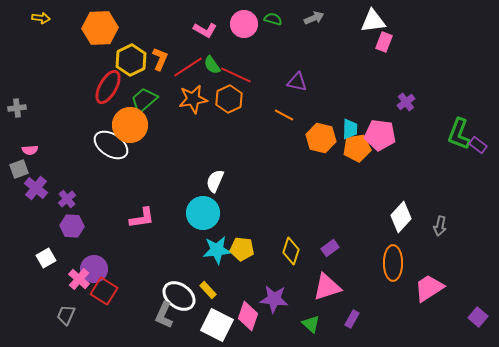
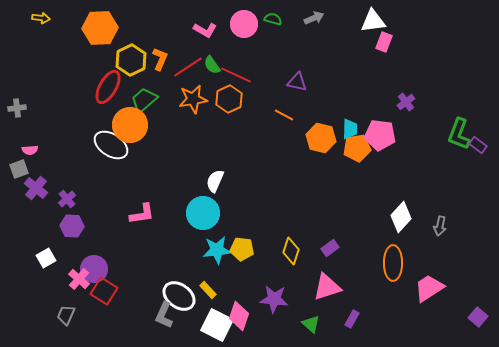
pink L-shape at (142, 218): moved 4 px up
pink diamond at (248, 316): moved 9 px left
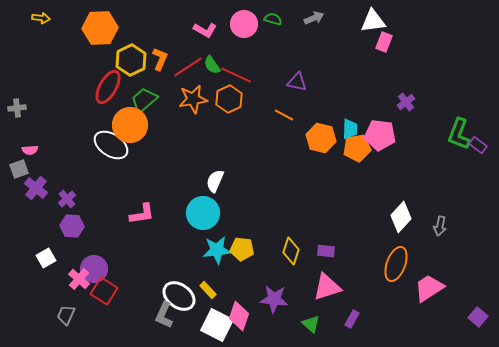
purple rectangle at (330, 248): moved 4 px left, 3 px down; rotated 42 degrees clockwise
orange ellipse at (393, 263): moved 3 px right, 1 px down; rotated 20 degrees clockwise
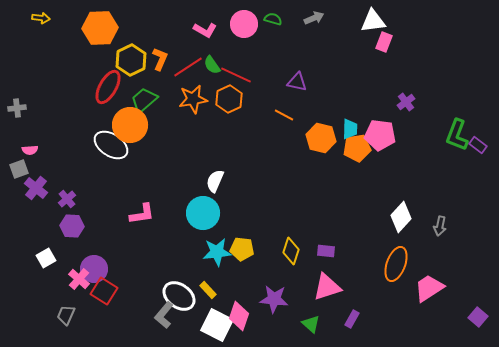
green L-shape at (459, 134): moved 2 px left, 1 px down
cyan star at (217, 250): moved 2 px down
gray L-shape at (164, 315): rotated 16 degrees clockwise
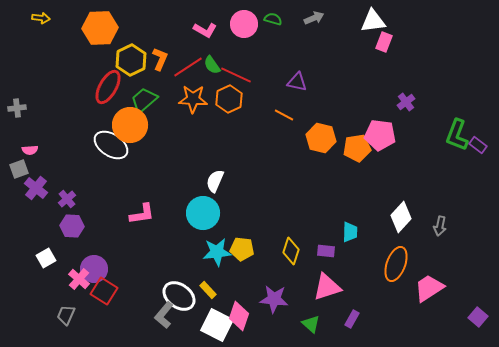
orange star at (193, 99): rotated 12 degrees clockwise
cyan trapezoid at (350, 129): moved 103 px down
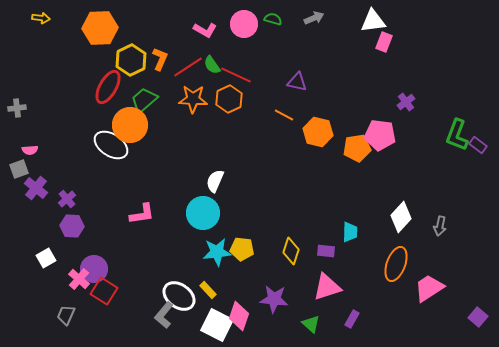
orange hexagon at (321, 138): moved 3 px left, 6 px up
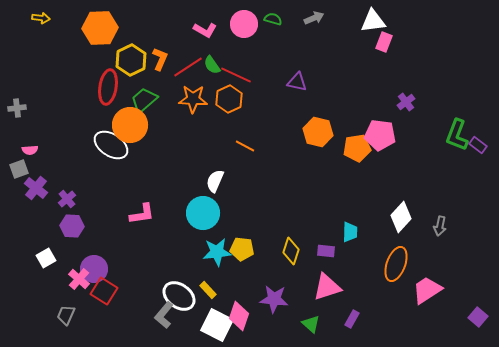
red ellipse at (108, 87): rotated 20 degrees counterclockwise
orange line at (284, 115): moved 39 px left, 31 px down
pink trapezoid at (429, 288): moved 2 px left, 2 px down
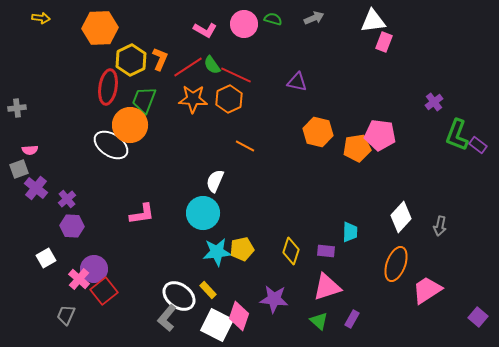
green trapezoid at (144, 100): rotated 28 degrees counterclockwise
purple cross at (406, 102): moved 28 px right
yellow pentagon at (242, 249): rotated 20 degrees counterclockwise
red square at (104, 291): rotated 20 degrees clockwise
gray L-shape at (164, 315): moved 3 px right, 3 px down
green triangle at (311, 324): moved 8 px right, 3 px up
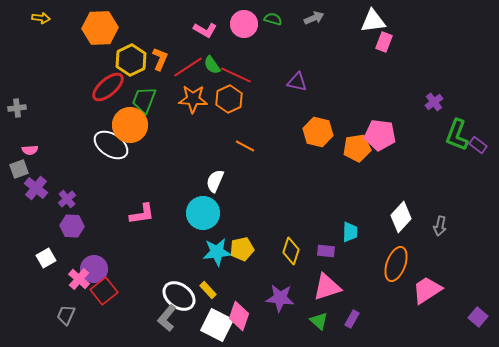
red ellipse at (108, 87): rotated 40 degrees clockwise
purple star at (274, 299): moved 6 px right, 1 px up
